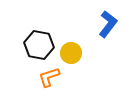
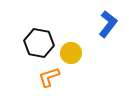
black hexagon: moved 2 px up
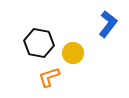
yellow circle: moved 2 px right
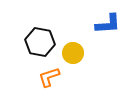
blue L-shape: rotated 48 degrees clockwise
black hexagon: moved 1 px right, 1 px up
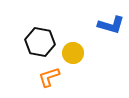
blue L-shape: moved 3 px right, 1 px down; rotated 20 degrees clockwise
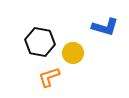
blue L-shape: moved 6 px left, 2 px down
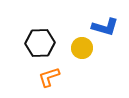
black hexagon: moved 1 px down; rotated 12 degrees counterclockwise
yellow circle: moved 9 px right, 5 px up
